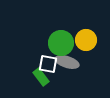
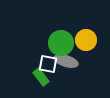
gray ellipse: moved 1 px left, 1 px up
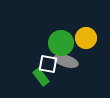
yellow circle: moved 2 px up
